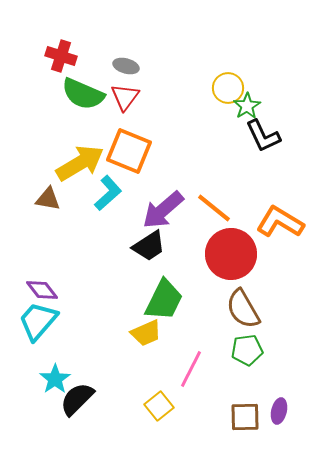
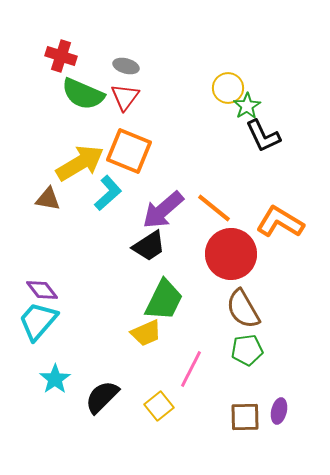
black semicircle: moved 25 px right, 2 px up
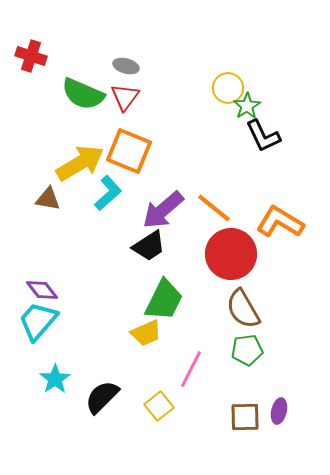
red cross: moved 30 px left
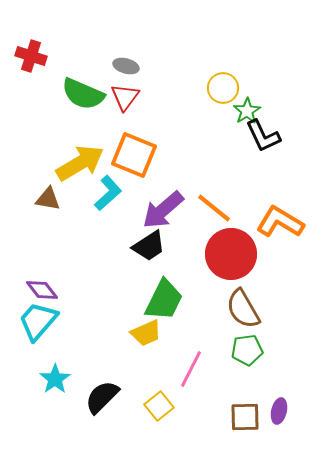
yellow circle: moved 5 px left
green star: moved 5 px down
orange square: moved 5 px right, 4 px down
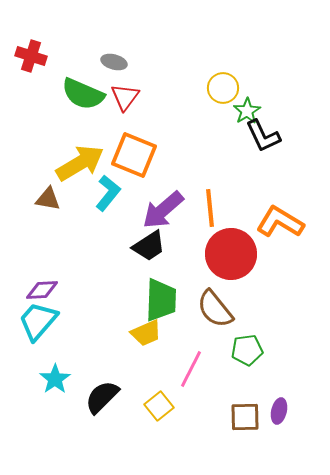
gray ellipse: moved 12 px left, 4 px up
cyan L-shape: rotated 9 degrees counterclockwise
orange line: moved 4 px left; rotated 45 degrees clockwise
purple diamond: rotated 56 degrees counterclockwise
green trapezoid: moved 3 px left; rotated 24 degrees counterclockwise
brown semicircle: moved 28 px left; rotated 9 degrees counterclockwise
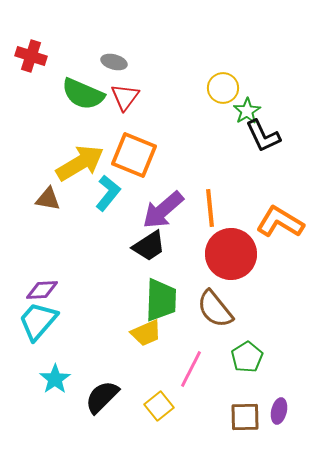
green pentagon: moved 7 px down; rotated 24 degrees counterclockwise
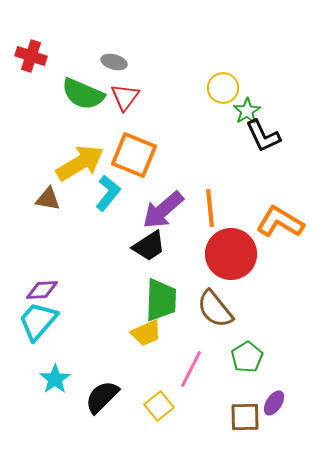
purple ellipse: moved 5 px left, 8 px up; rotated 20 degrees clockwise
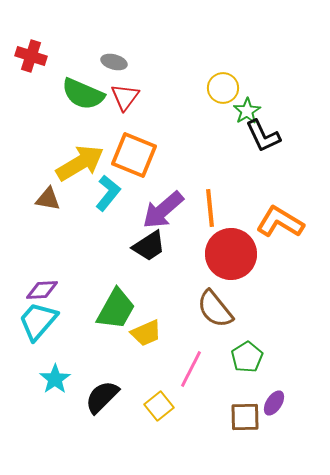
green trapezoid: moved 45 px left, 9 px down; rotated 27 degrees clockwise
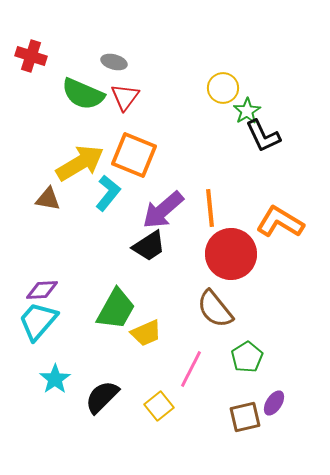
brown square: rotated 12 degrees counterclockwise
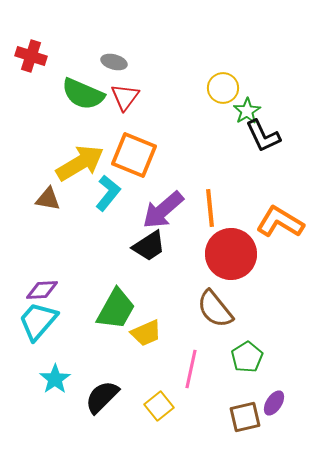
pink line: rotated 15 degrees counterclockwise
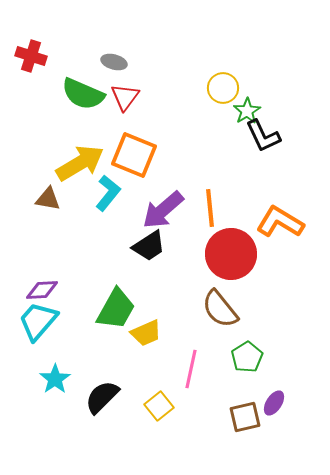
brown semicircle: moved 5 px right
